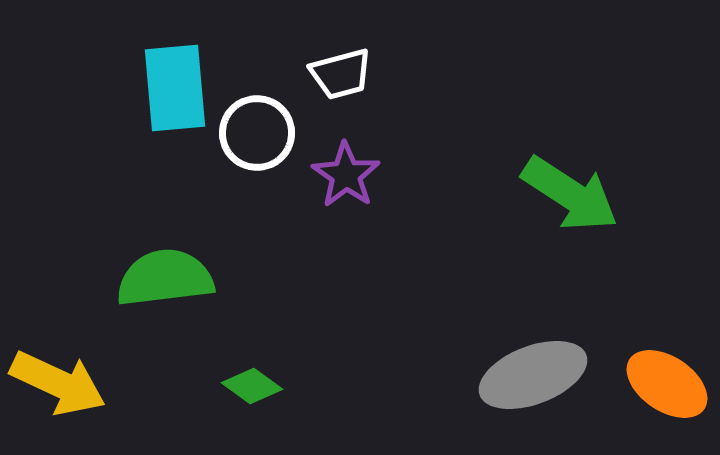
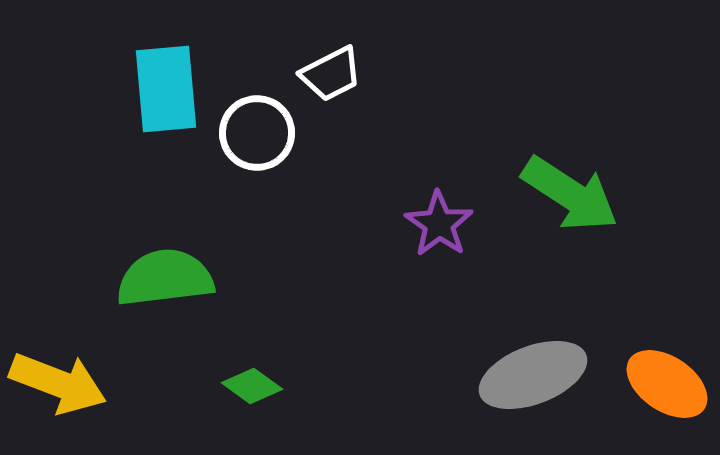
white trapezoid: moved 10 px left; rotated 12 degrees counterclockwise
cyan rectangle: moved 9 px left, 1 px down
purple star: moved 93 px right, 49 px down
yellow arrow: rotated 4 degrees counterclockwise
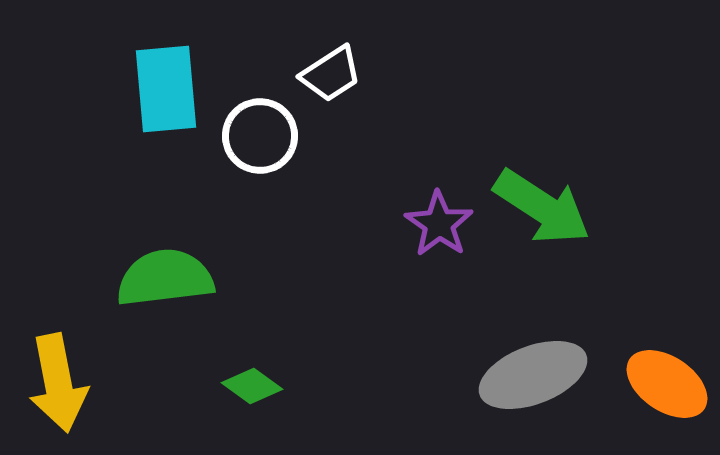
white trapezoid: rotated 6 degrees counterclockwise
white circle: moved 3 px right, 3 px down
green arrow: moved 28 px left, 13 px down
yellow arrow: rotated 58 degrees clockwise
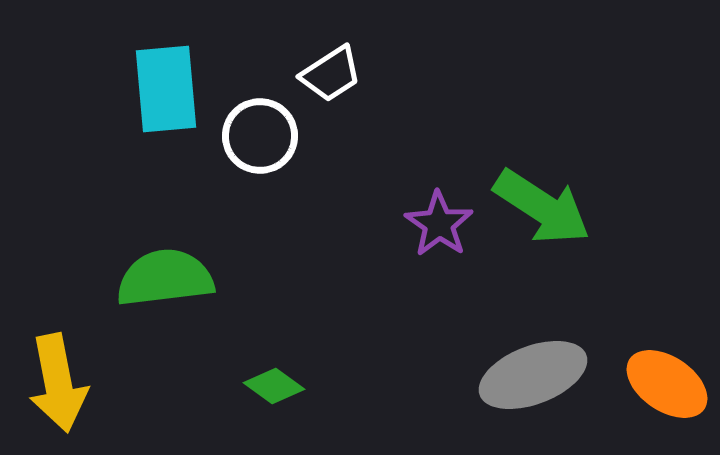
green diamond: moved 22 px right
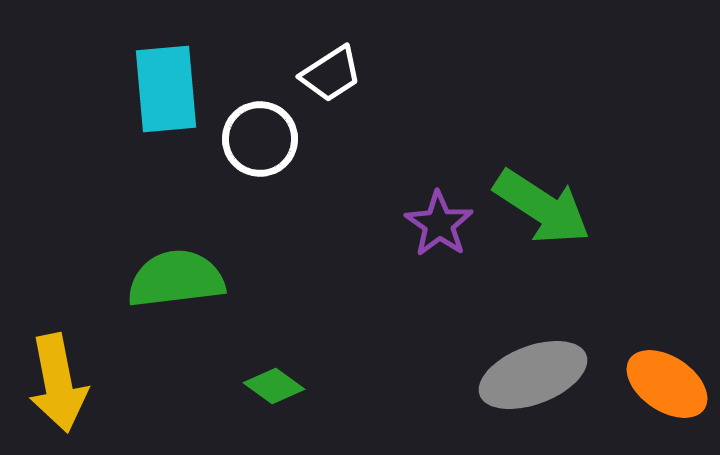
white circle: moved 3 px down
green semicircle: moved 11 px right, 1 px down
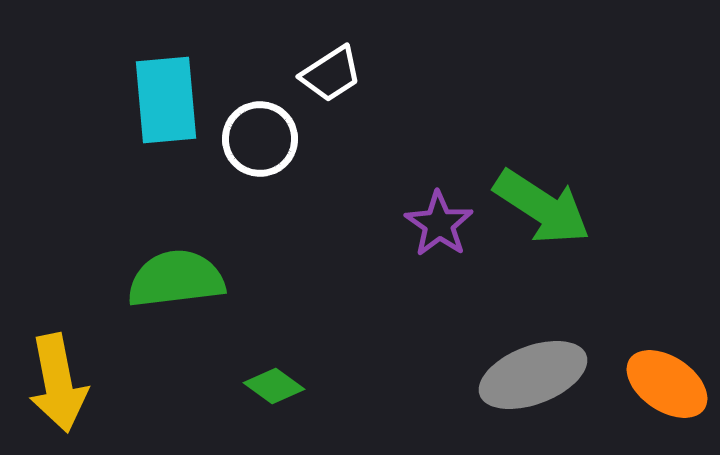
cyan rectangle: moved 11 px down
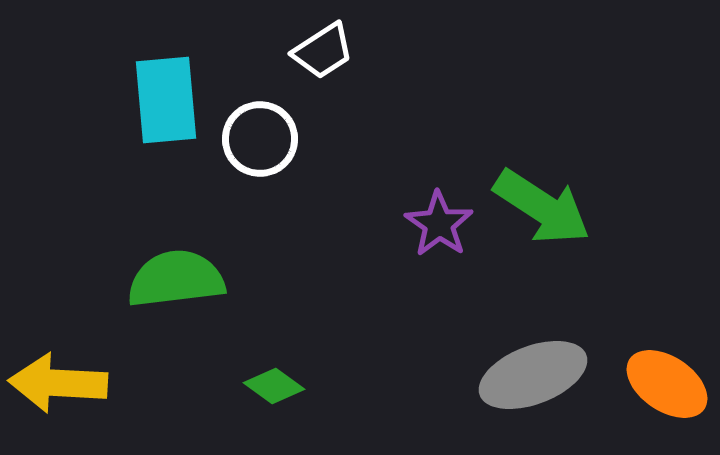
white trapezoid: moved 8 px left, 23 px up
yellow arrow: rotated 104 degrees clockwise
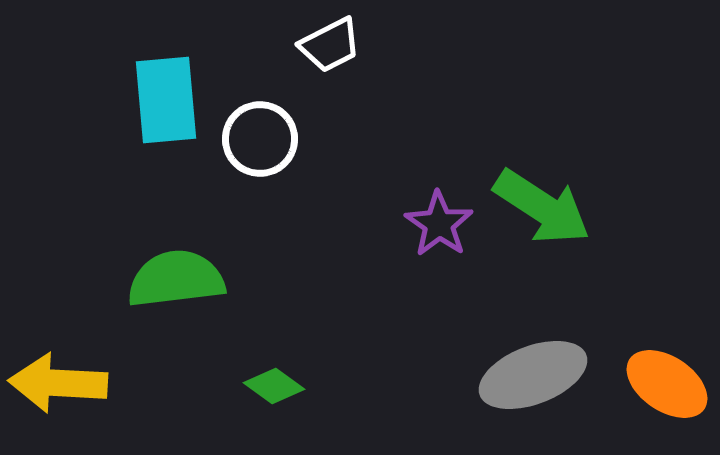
white trapezoid: moved 7 px right, 6 px up; rotated 6 degrees clockwise
